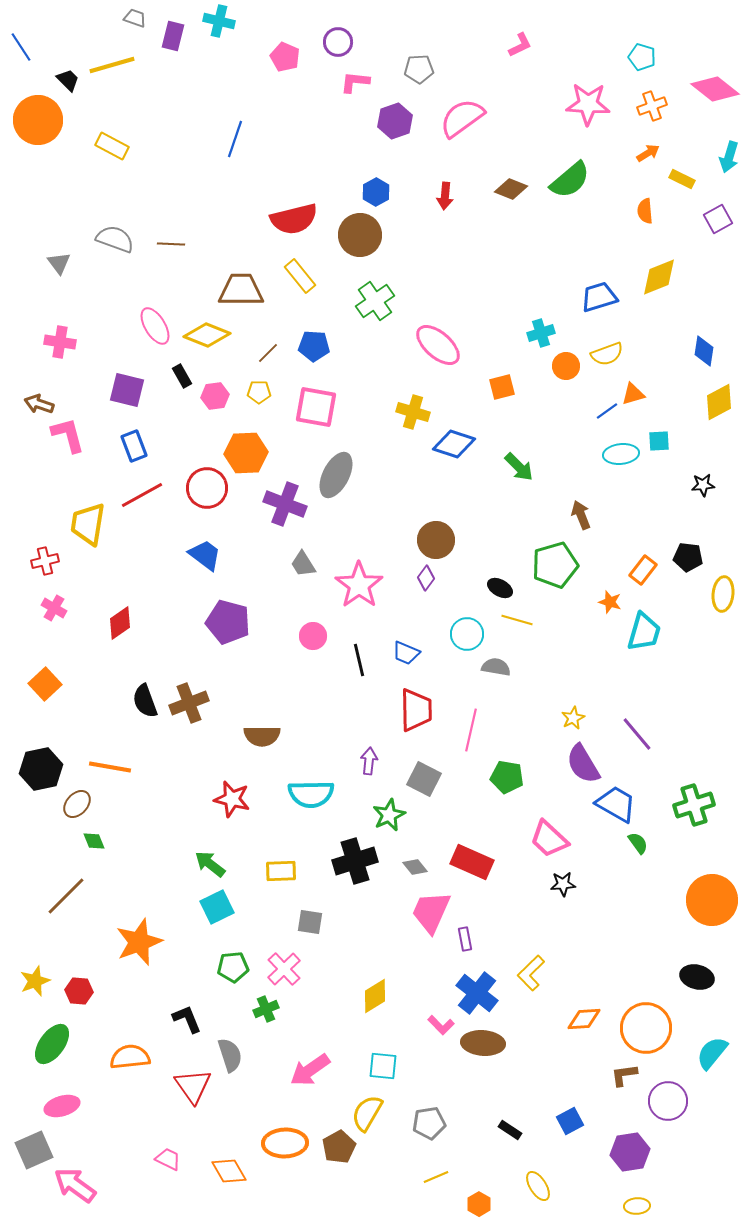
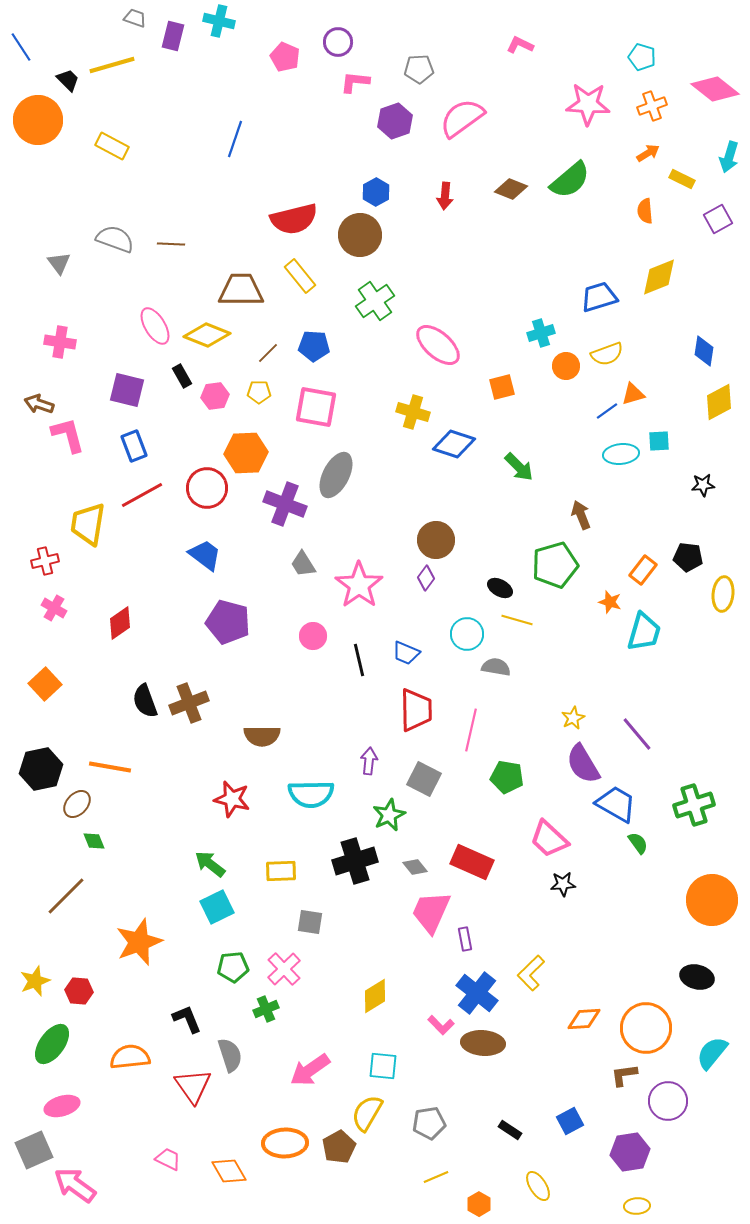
pink L-shape at (520, 45): rotated 128 degrees counterclockwise
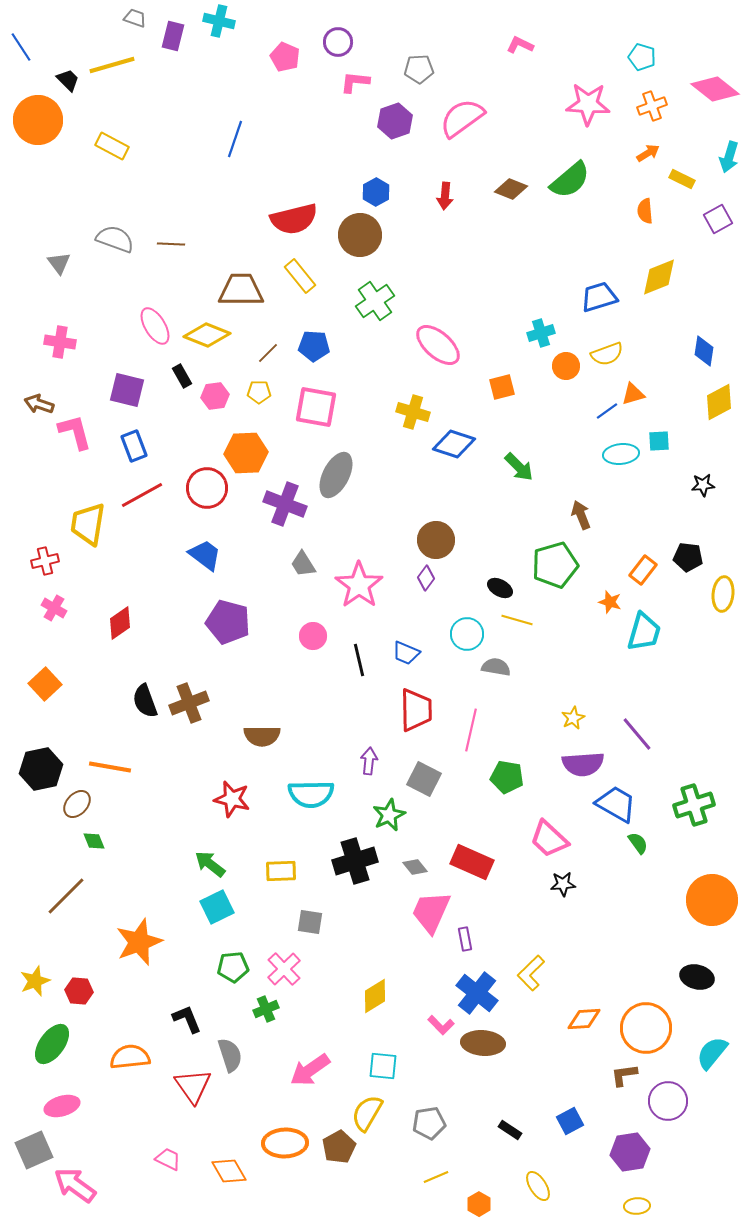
pink L-shape at (68, 435): moved 7 px right, 3 px up
purple semicircle at (583, 764): rotated 63 degrees counterclockwise
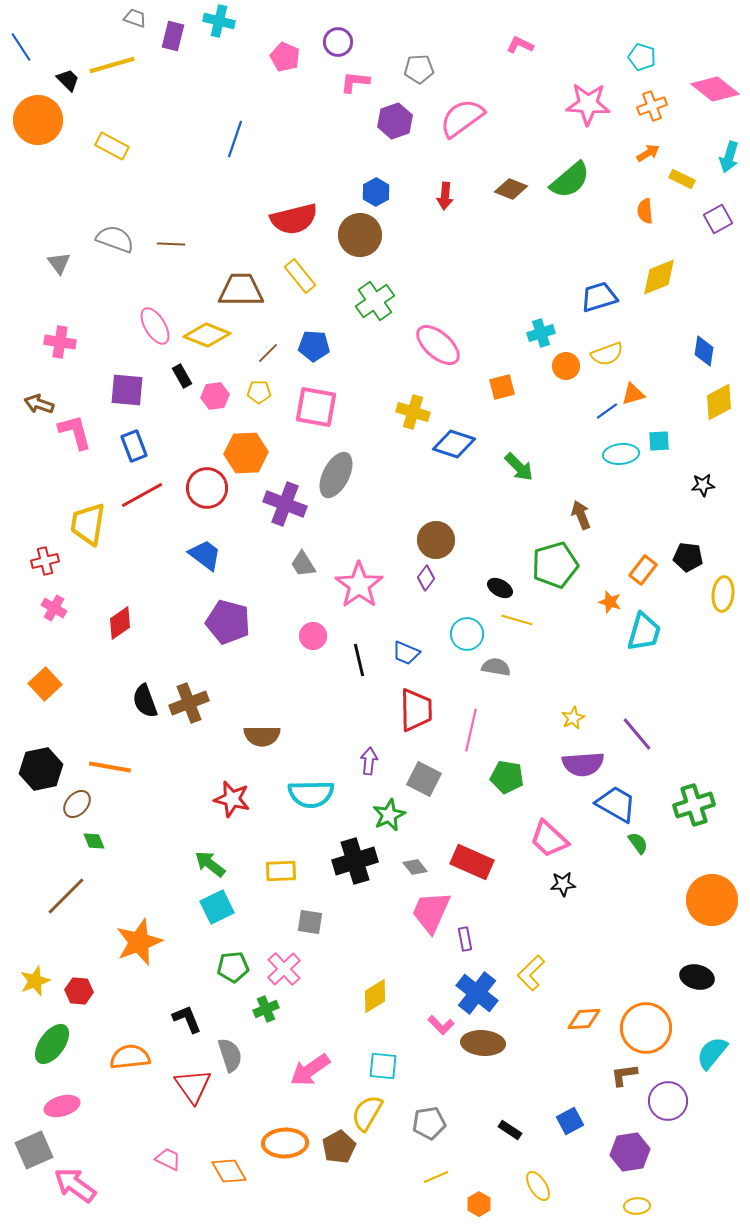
purple square at (127, 390): rotated 9 degrees counterclockwise
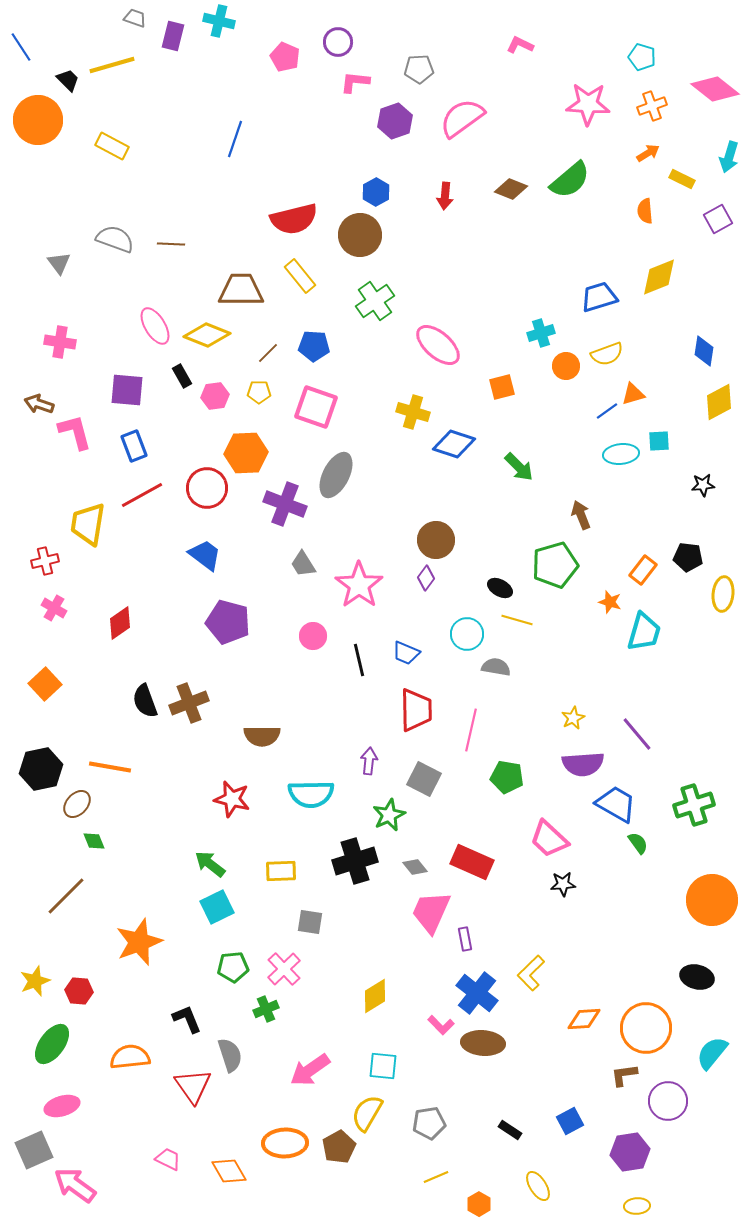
pink square at (316, 407): rotated 9 degrees clockwise
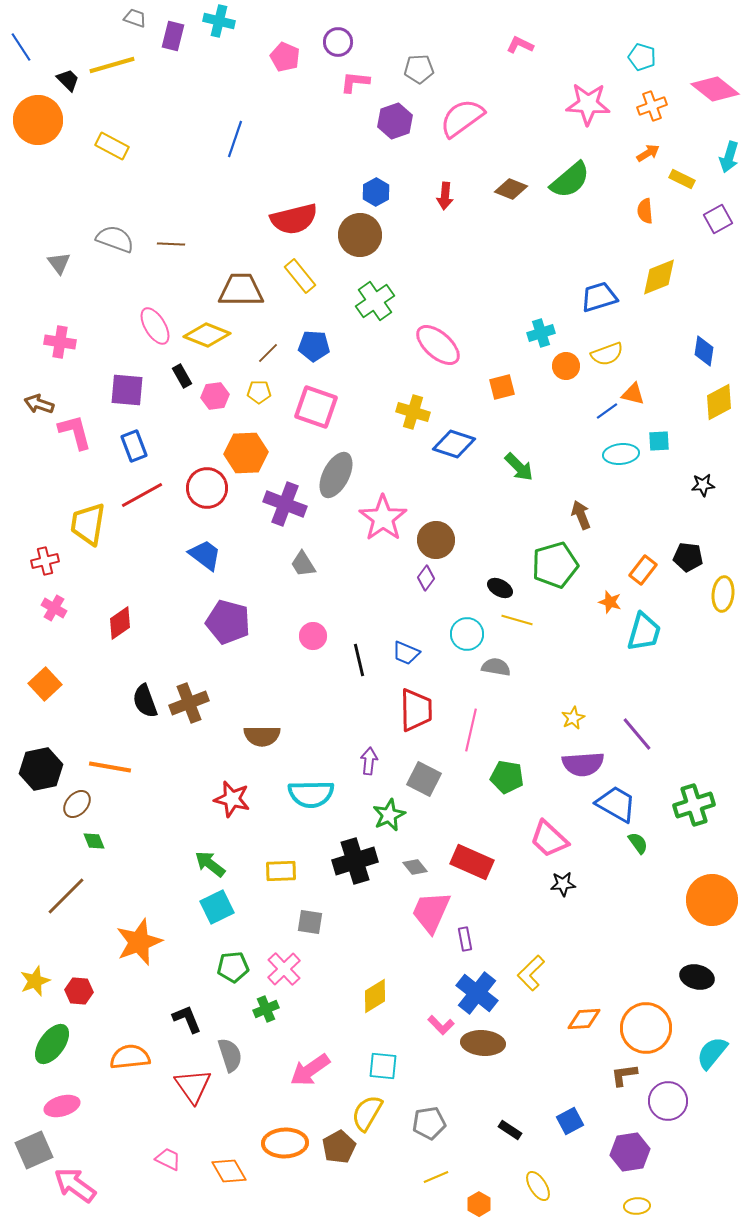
orange triangle at (633, 394): rotated 30 degrees clockwise
pink star at (359, 585): moved 24 px right, 67 px up
